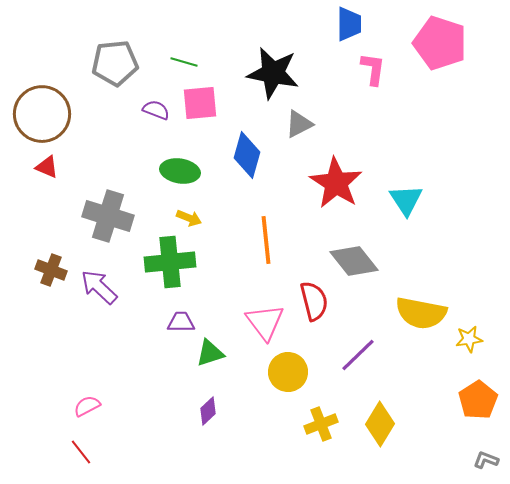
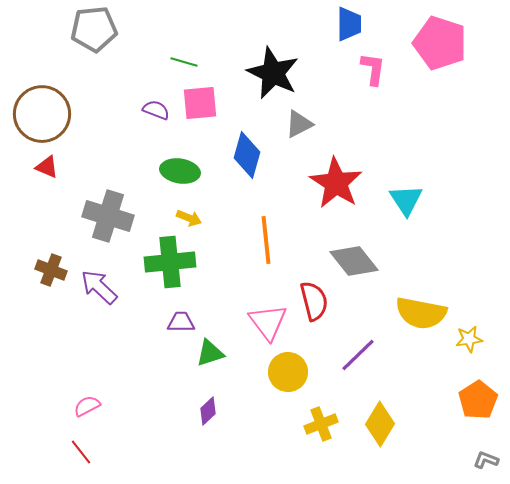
gray pentagon: moved 21 px left, 34 px up
black star: rotated 14 degrees clockwise
pink triangle: moved 3 px right
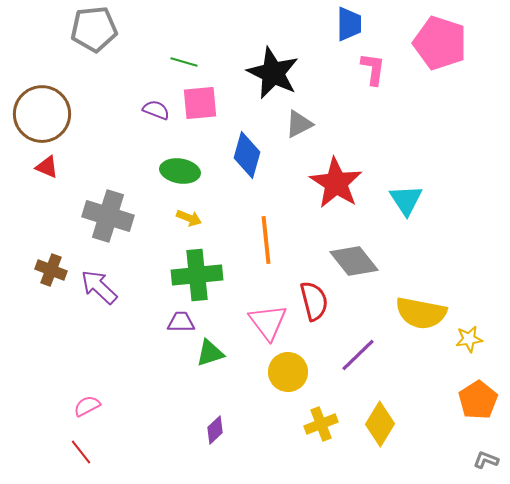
green cross: moved 27 px right, 13 px down
purple diamond: moved 7 px right, 19 px down
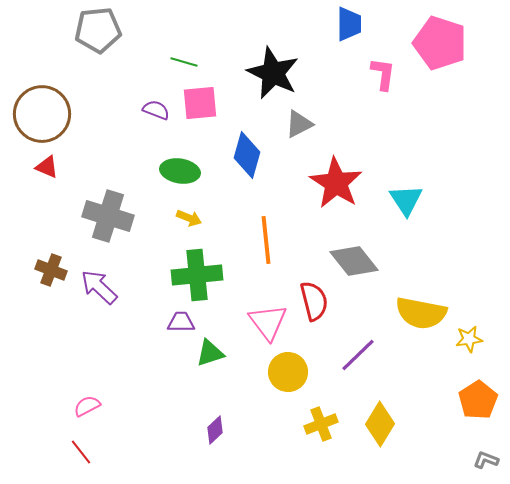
gray pentagon: moved 4 px right, 1 px down
pink L-shape: moved 10 px right, 5 px down
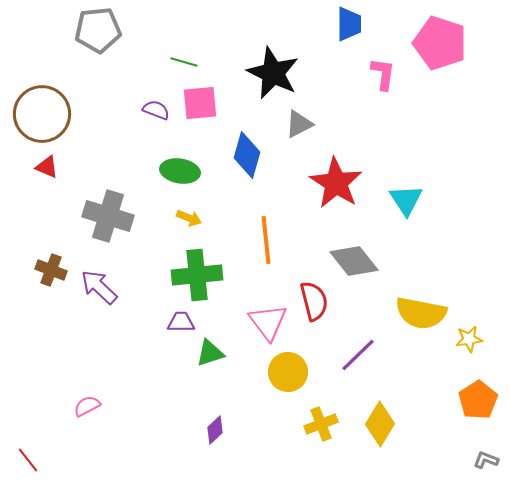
red line: moved 53 px left, 8 px down
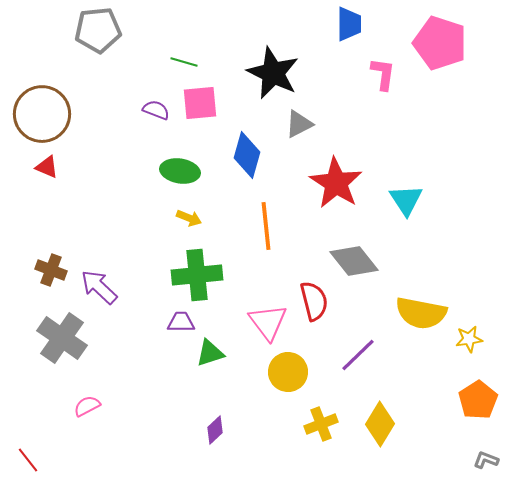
gray cross: moved 46 px left, 122 px down; rotated 18 degrees clockwise
orange line: moved 14 px up
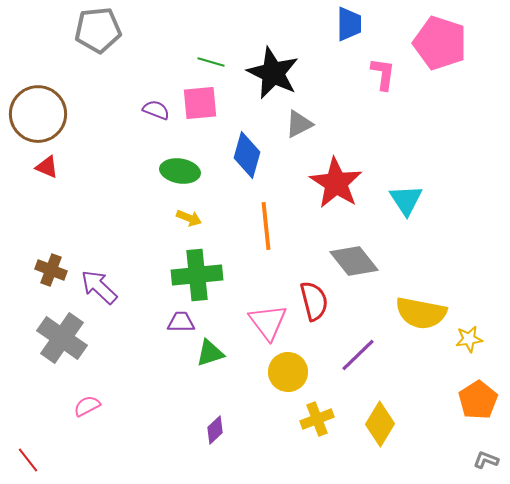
green line: moved 27 px right
brown circle: moved 4 px left
yellow cross: moved 4 px left, 5 px up
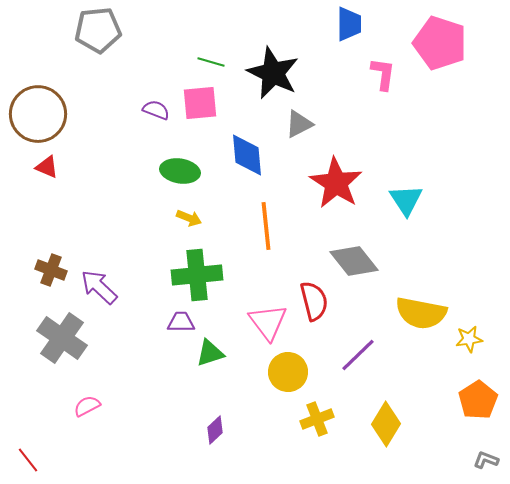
blue diamond: rotated 21 degrees counterclockwise
yellow diamond: moved 6 px right
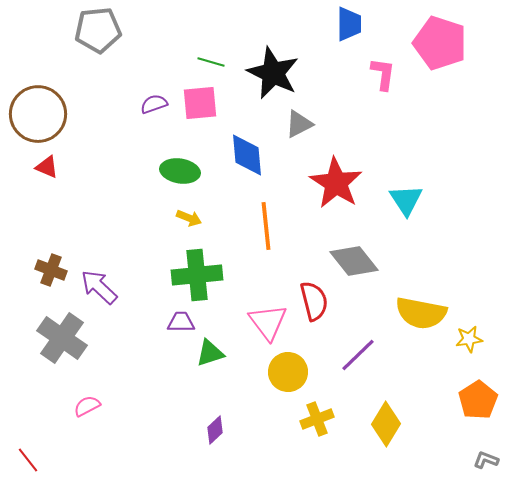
purple semicircle: moved 2 px left, 6 px up; rotated 40 degrees counterclockwise
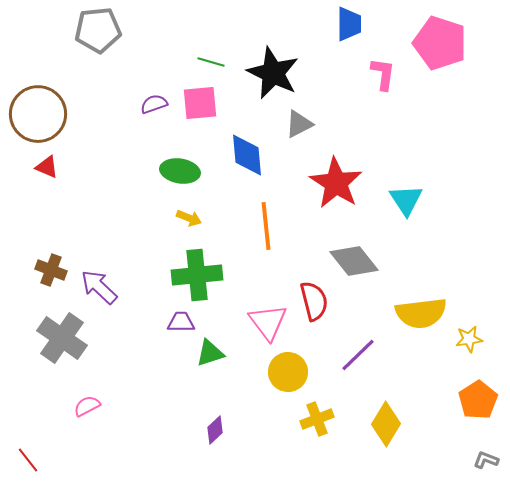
yellow semicircle: rotated 18 degrees counterclockwise
